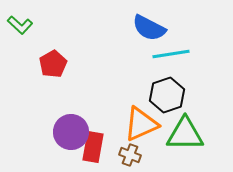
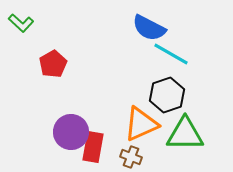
green L-shape: moved 1 px right, 2 px up
cyan line: rotated 39 degrees clockwise
brown cross: moved 1 px right, 2 px down
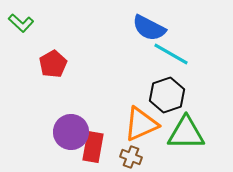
green triangle: moved 1 px right, 1 px up
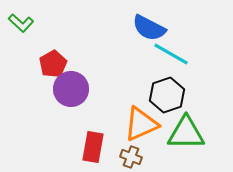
purple circle: moved 43 px up
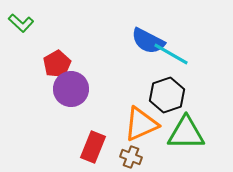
blue semicircle: moved 1 px left, 13 px down
red pentagon: moved 4 px right
red rectangle: rotated 12 degrees clockwise
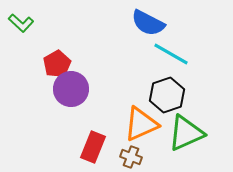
blue semicircle: moved 18 px up
green triangle: rotated 24 degrees counterclockwise
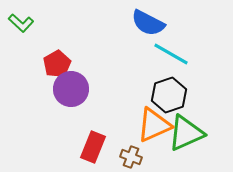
black hexagon: moved 2 px right
orange triangle: moved 13 px right, 1 px down
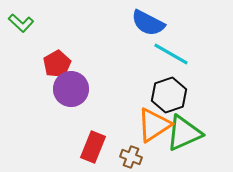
orange triangle: rotated 9 degrees counterclockwise
green triangle: moved 2 px left
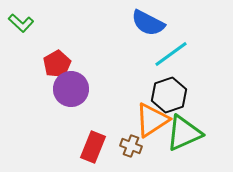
cyan line: rotated 66 degrees counterclockwise
orange triangle: moved 2 px left, 5 px up
brown cross: moved 11 px up
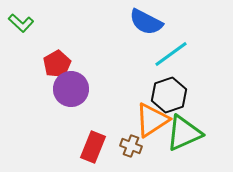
blue semicircle: moved 2 px left, 1 px up
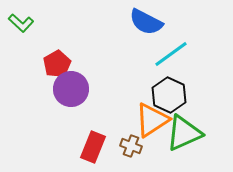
black hexagon: rotated 16 degrees counterclockwise
